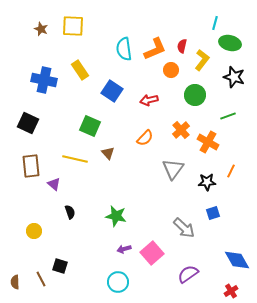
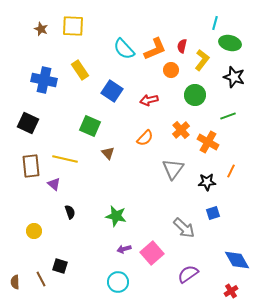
cyan semicircle at (124, 49): rotated 35 degrees counterclockwise
yellow line at (75, 159): moved 10 px left
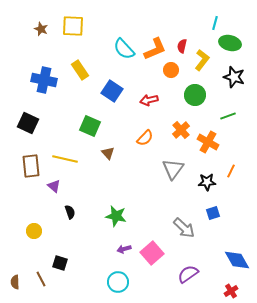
purple triangle at (54, 184): moved 2 px down
black square at (60, 266): moved 3 px up
